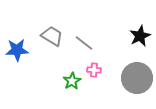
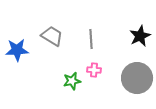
gray line: moved 7 px right, 4 px up; rotated 48 degrees clockwise
green star: rotated 18 degrees clockwise
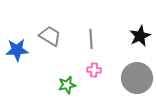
gray trapezoid: moved 2 px left
green star: moved 5 px left, 4 px down
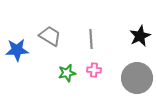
green star: moved 12 px up
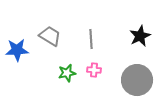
gray circle: moved 2 px down
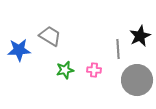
gray line: moved 27 px right, 10 px down
blue star: moved 2 px right
green star: moved 2 px left, 3 px up
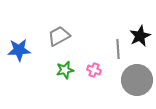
gray trapezoid: moved 9 px right; rotated 60 degrees counterclockwise
pink cross: rotated 16 degrees clockwise
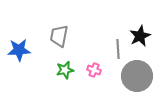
gray trapezoid: rotated 50 degrees counterclockwise
gray circle: moved 4 px up
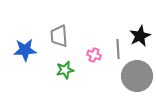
gray trapezoid: rotated 15 degrees counterclockwise
blue star: moved 6 px right
pink cross: moved 15 px up
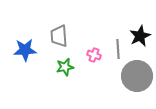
green star: moved 3 px up
